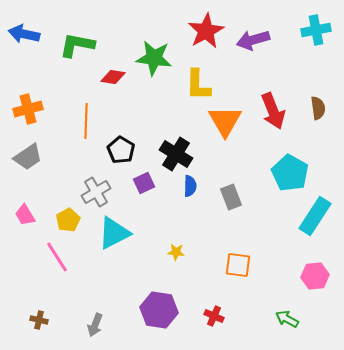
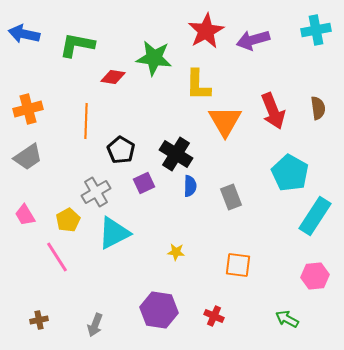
brown cross: rotated 24 degrees counterclockwise
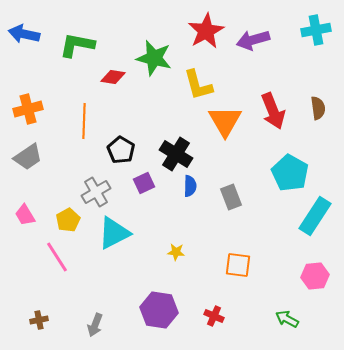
green star: rotated 6 degrees clockwise
yellow L-shape: rotated 16 degrees counterclockwise
orange line: moved 2 px left
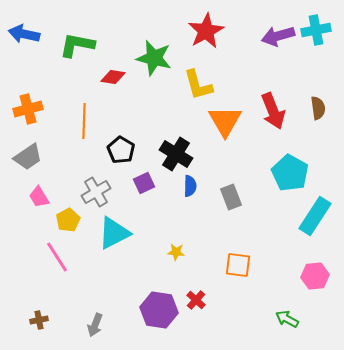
purple arrow: moved 25 px right, 4 px up
pink trapezoid: moved 14 px right, 18 px up
red cross: moved 18 px left, 16 px up; rotated 18 degrees clockwise
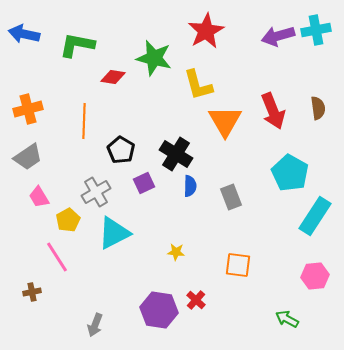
brown cross: moved 7 px left, 28 px up
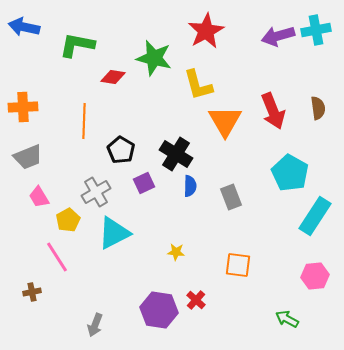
blue arrow: moved 7 px up
orange cross: moved 5 px left, 2 px up; rotated 12 degrees clockwise
gray trapezoid: rotated 12 degrees clockwise
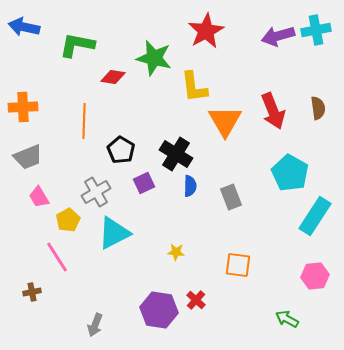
yellow L-shape: moved 4 px left, 2 px down; rotated 8 degrees clockwise
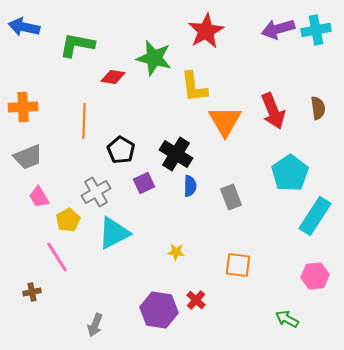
purple arrow: moved 7 px up
cyan pentagon: rotated 9 degrees clockwise
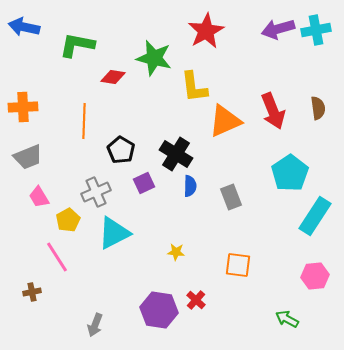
orange triangle: rotated 36 degrees clockwise
gray cross: rotated 8 degrees clockwise
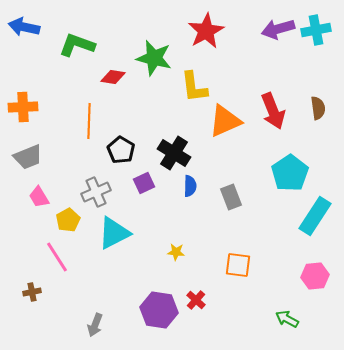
green L-shape: rotated 9 degrees clockwise
orange line: moved 5 px right
black cross: moved 2 px left, 1 px up
